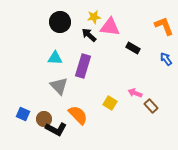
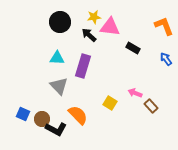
cyan triangle: moved 2 px right
brown circle: moved 2 px left
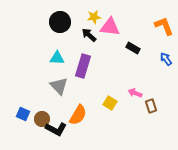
brown rectangle: rotated 24 degrees clockwise
orange semicircle: rotated 75 degrees clockwise
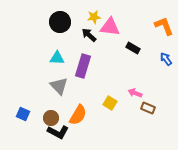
brown rectangle: moved 3 px left, 2 px down; rotated 48 degrees counterclockwise
brown circle: moved 9 px right, 1 px up
black L-shape: moved 2 px right, 3 px down
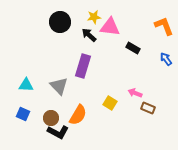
cyan triangle: moved 31 px left, 27 px down
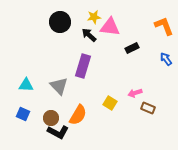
black rectangle: moved 1 px left; rotated 56 degrees counterclockwise
pink arrow: rotated 40 degrees counterclockwise
